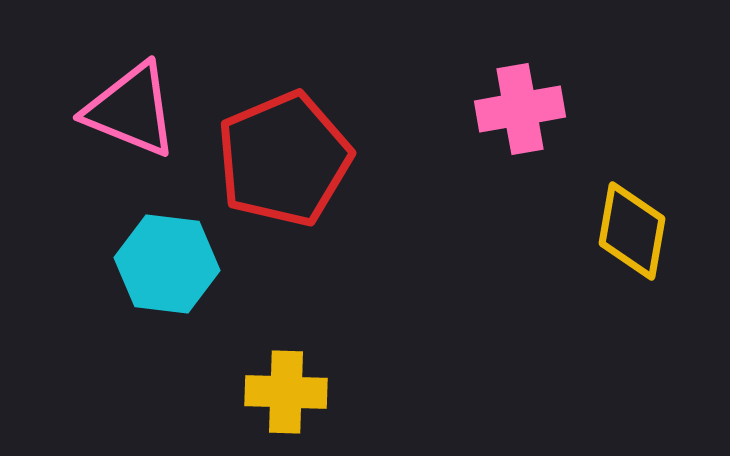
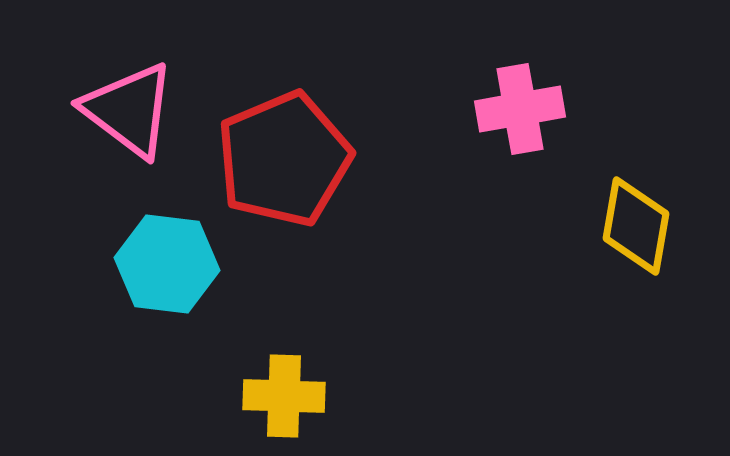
pink triangle: moved 2 px left; rotated 15 degrees clockwise
yellow diamond: moved 4 px right, 5 px up
yellow cross: moved 2 px left, 4 px down
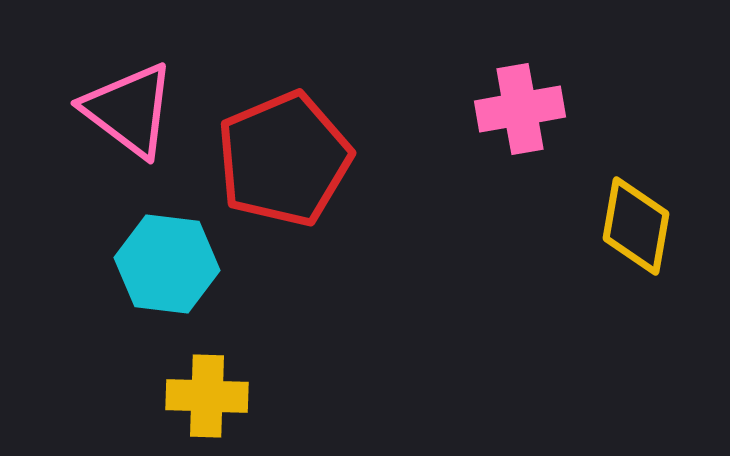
yellow cross: moved 77 px left
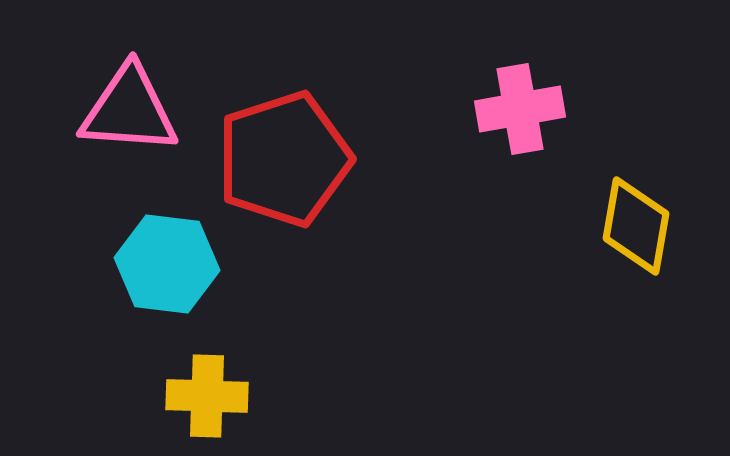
pink triangle: rotated 33 degrees counterclockwise
red pentagon: rotated 5 degrees clockwise
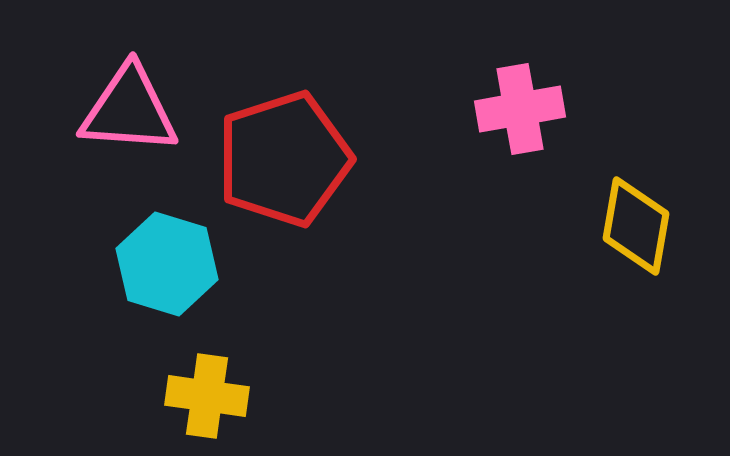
cyan hexagon: rotated 10 degrees clockwise
yellow cross: rotated 6 degrees clockwise
